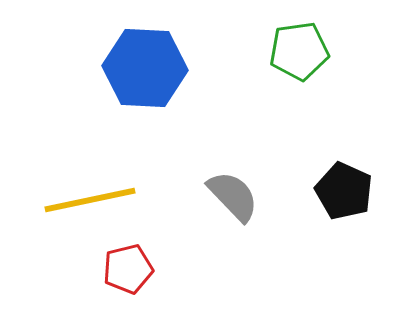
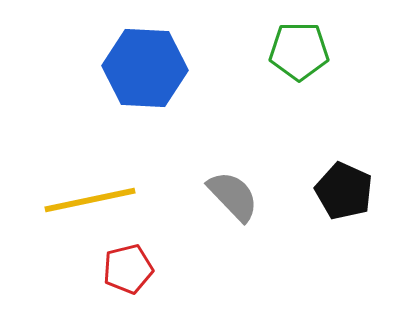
green pentagon: rotated 8 degrees clockwise
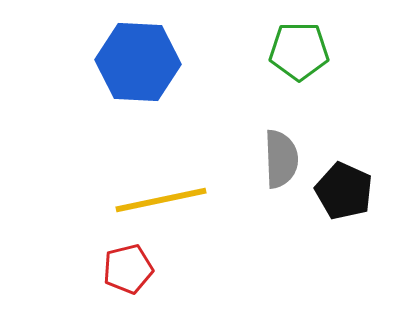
blue hexagon: moved 7 px left, 6 px up
gray semicircle: moved 48 px right, 37 px up; rotated 42 degrees clockwise
yellow line: moved 71 px right
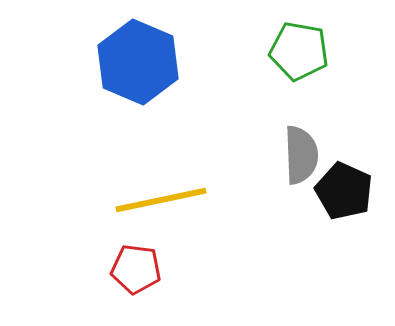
green pentagon: rotated 10 degrees clockwise
blue hexagon: rotated 20 degrees clockwise
gray semicircle: moved 20 px right, 4 px up
red pentagon: moved 8 px right; rotated 21 degrees clockwise
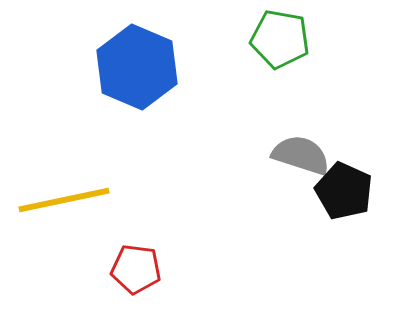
green pentagon: moved 19 px left, 12 px up
blue hexagon: moved 1 px left, 5 px down
gray semicircle: rotated 70 degrees counterclockwise
yellow line: moved 97 px left
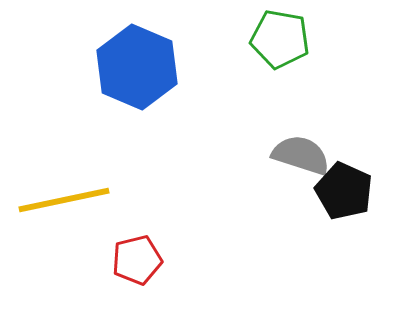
red pentagon: moved 1 px right, 9 px up; rotated 21 degrees counterclockwise
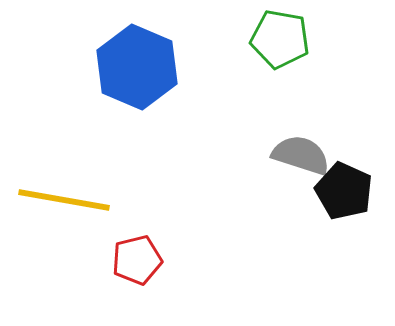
yellow line: rotated 22 degrees clockwise
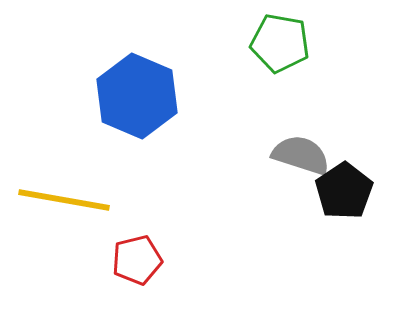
green pentagon: moved 4 px down
blue hexagon: moved 29 px down
black pentagon: rotated 14 degrees clockwise
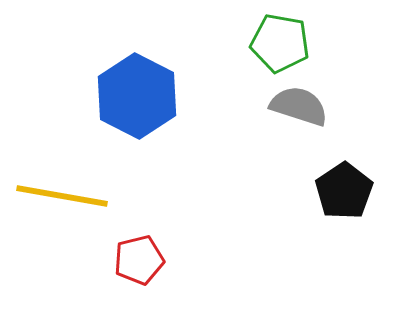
blue hexagon: rotated 4 degrees clockwise
gray semicircle: moved 2 px left, 49 px up
yellow line: moved 2 px left, 4 px up
red pentagon: moved 2 px right
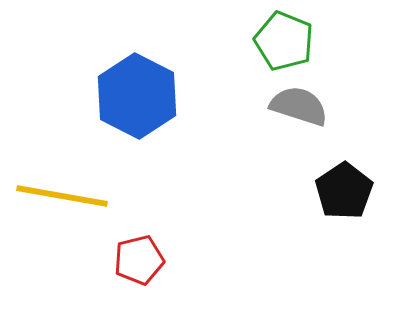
green pentagon: moved 4 px right, 2 px up; rotated 12 degrees clockwise
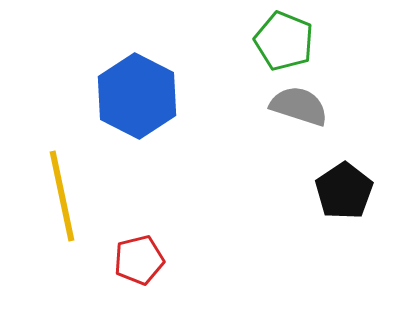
yellow line: rotated 68 degrees clockwise
